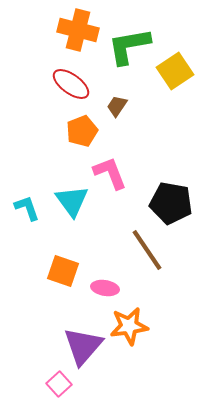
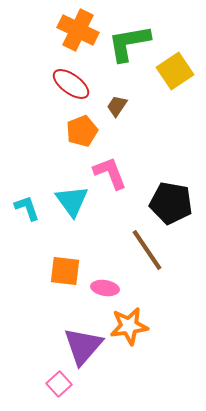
orange cross: rotated 12 degrees clockwise
green L-shape: moved 3 px up
orange square: moved 2 px right; rotated 12 degrees counterclockwise
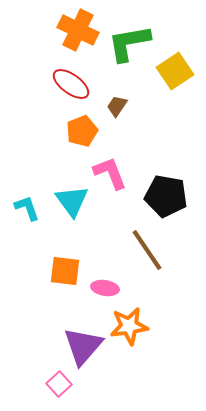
black pentagon: moved 5 px left, 7 px up
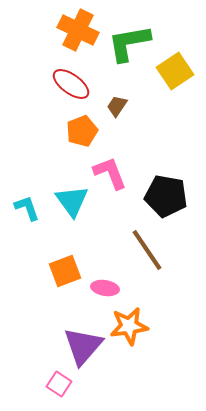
orange square: rotated 28 degrees counterclockwise
pink square: rotated 15 degrees counterclockwise
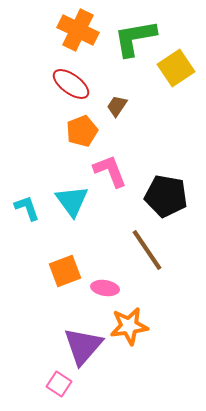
green L-shape: moved 6 px right, 5 px up
yellow square: moved 1 px right, 3 px up
pink L-shape: moved 2 px up
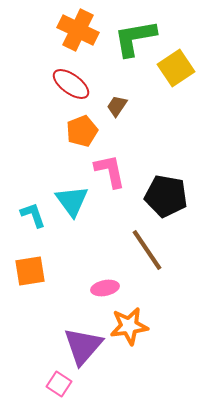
pink L-shape: rotated 9 degrees clockwise
cyan L-shape: moved 6 px right, 7 px down
orange square: moved 35 px left; rotated 12 degrees clockwise
pink ellipse: rotated 20 degrees counterclockwise
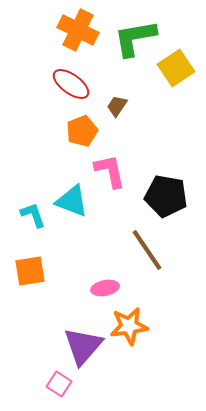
cyan triangle: rotated 33 degrees counterclockwise
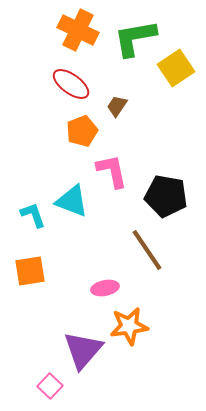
pink L-shape: moved 2 px right
purple triangle: moved 4 px down
pink square: moved 9 px left, 2 px down; rotated 10 degrees clockwise
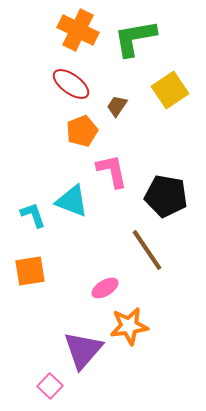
yellow square: moved 6 px left, 22 px down
pink ellipse: rotated 20 degrees counterclockwise
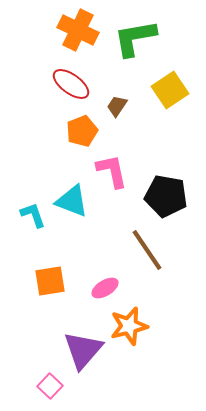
orange square: moved 20 px right, 10 px down
orange star: rotated 6 degrees counterclockwise
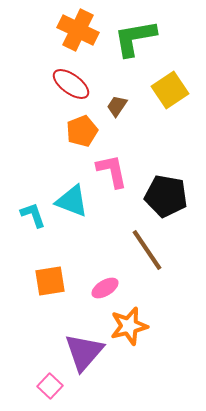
purple triangle: moved 1 px right, 2 px down
